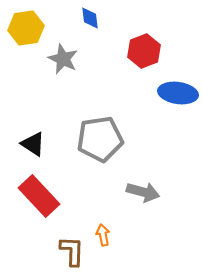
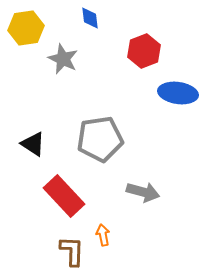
red rectangle: moved 25 px right
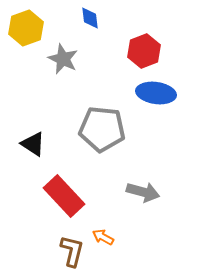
yellow hexagon: rotated 12 degrees counterclockwise
blue ellipse: moved 22 px left
gray pentagon: moved 2 px right, 10 px up; rotated 15 degrees clockwise
orange arrow: moved 2 px down; rotated 50 degrees counterclockwise
brown L-shape: rotated 12 degrees clockwise
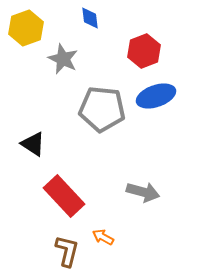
blue ellipse: moved 3 px down; rotated 27 degrees counterclockwise
gray pentagon: moved 20 px up
brown L-shape: moved 5 px left
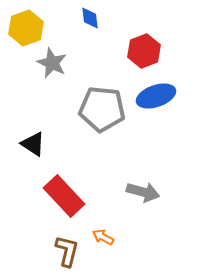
gray star: moved 11 px left, 4 px down
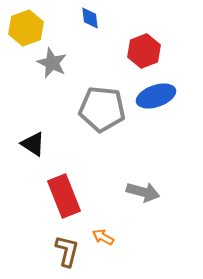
red rectangle: rotated 21 degrees clockwise
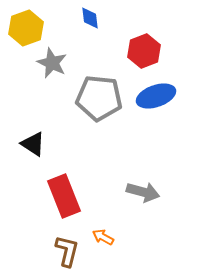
gray pentagon: moved 3 px left, 11 px up
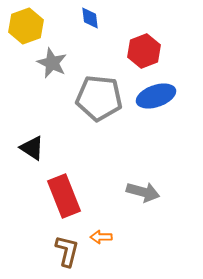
yellow hexagon: moved 2 px up
black triangle: moved 1 px left, 4 px down
orange arrow: moved 2 px left; rotated 30 degrees counterclockwise
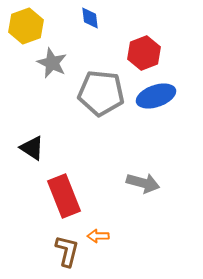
red hexagon: moved 2 px down
gray pentagon: moved 2 px right, 5 px up
gray arrow: moved 9 px up
orange arrow: moved 3 px left, 1 px up
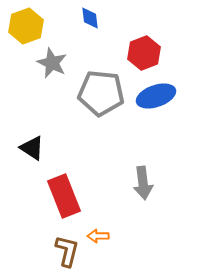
gray arrow: rotated 68 degrees clockwise
